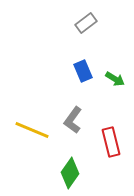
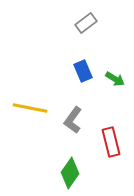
yellow line: moved 2 px left, 22 px up; rotated 12 degrees counterclockwise
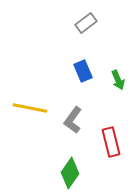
green arrow: moved 3 px right, 1 px down; rotated 36 degrees clockwise
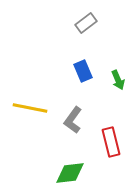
green diamond: rotated 48 degrees clockwise
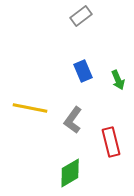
gray rectangle: moved 5 px left, 7 px up
green diamond: rotated 24 degrees counterclockwise
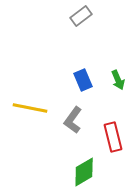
blue rectangle: moved 9 px down
red rectangle: moved 2 px right, 5 px up
green diamond: moved 14 px right, 1 px up
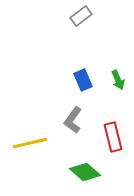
yellow line: moved 35 px down; rotated 24 degrees counterclockwise
green diamond: moved 1 px right; rotated 72 degrees clockwise
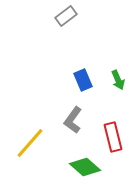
gray rectangle: moved 15 px left
yellow line: rotated 36 degrees counterclockwise
green diamond: moved 5 px up
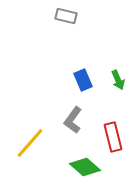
gray rectangle: rotated 50 degrees clockwise
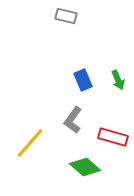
red rectangle: rotated 60 degrees counterclockwise
